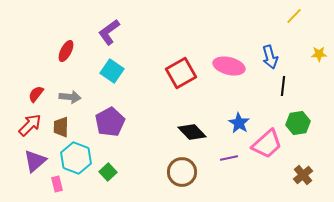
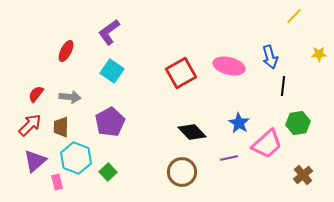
pink rectangle: moved 2 px up
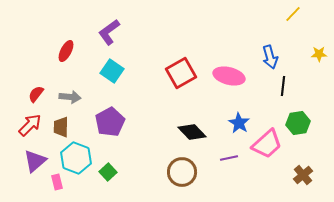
yellow line: moved 1 px left, 2 px up
pink ellipse: moved 10 px down
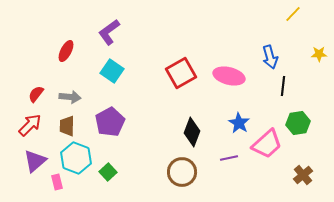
brown trapezoid: moved 6 px right, 1 px up
black diamond: rotated 64 degrees clockwise
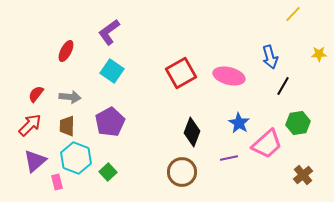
black line: rotated 24 degrees clockwise
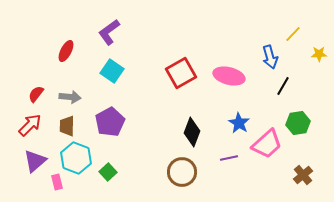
yellow line: moved 20 px down
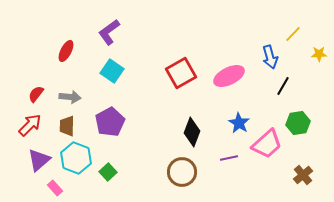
pink ellipse: rotated 40 degrees counterclockwise
purple triangle: moved 4 px right, 1 px up
pink rectangle: moved 2 px left, 6 px down; rotated 28 degrees counterclockwise
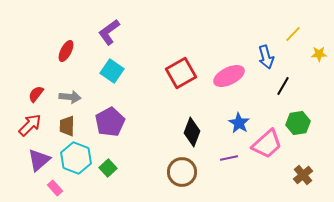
blue arrow: moved 4 px left
green square: moved 4 px up
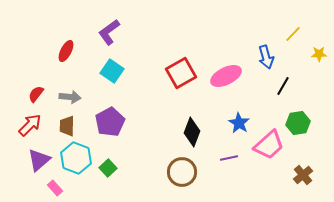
pink ellipse: moved 3 px left
pink trapezoid: moved 2 px right, 1 px down
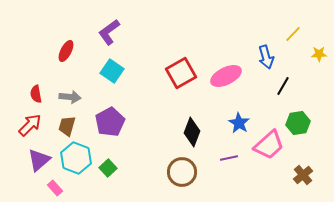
red semicircle: rotated 48 degrees counterclockwise
brown trapezoid: rotated 15 degrees clockwise
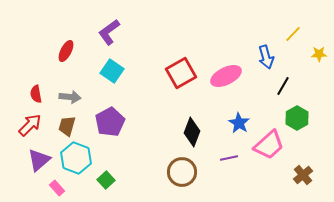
green hexagon: moved 1 px left, 5 px up; rotated 20 degrees counterclockwise
green square: moved 2 px left, 12 px down
pink rectangle: moved 2 px right
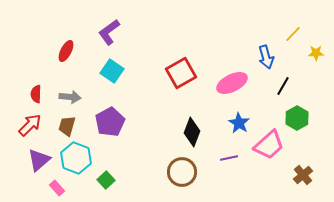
yellow star: moved 3 px left, 1 px up
pink ellipse: moved 6 px right, 7 px down
red semicircle: rotated 12 degrees clockwise
